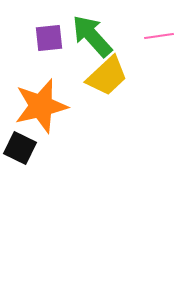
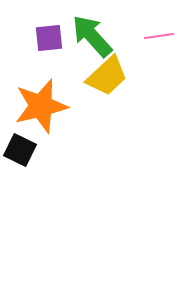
black square: moved 2 px down
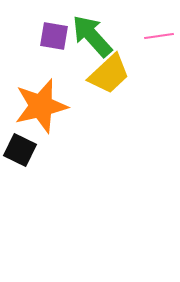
purple square: moved 5 px right, 2 px up; rotated 16 degrees clockwise
yellow trapezoid: moved 2 px right, 2 px up
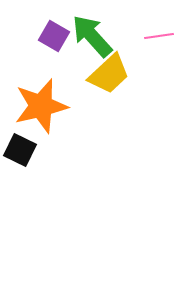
purple square: rotated 20 degrees clockwise
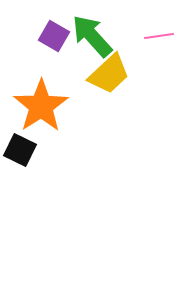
orange star: rotated 20 degrees counterclockwise
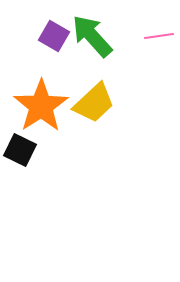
yellow trapezoid: moved 15 px left, 29 px down
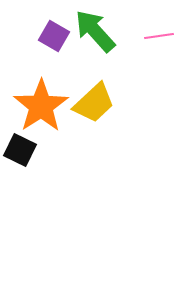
green arrow: moved 3 px right, 5 px up
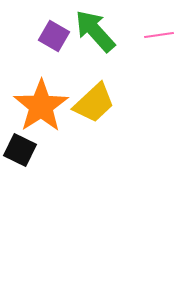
pink line: moved 1 px up
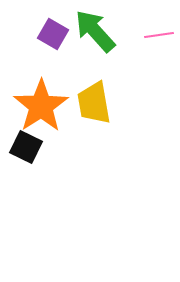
purple square: moved 1 px left, 2 px up
yellow trapezoid: rotated 123 degrees clockwise
black square: moved 6 px right, 3 px up
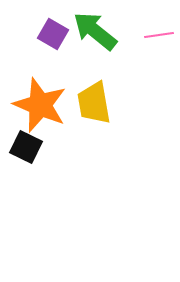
green arrow: rotated 9 degrees counterclockwise
orange star: moved 1 px left, 1 px up; rotated 16 degrees counterclockwise
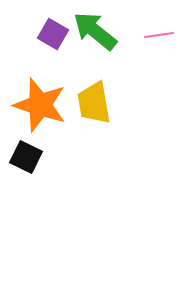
orange star: rotated 4 degrees counterclockwise
black square: moved 10 px down
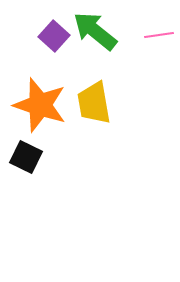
purple square: moved 1 px right, 2 px down; rotated 12 degrees clockwise
